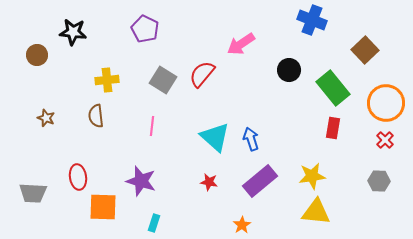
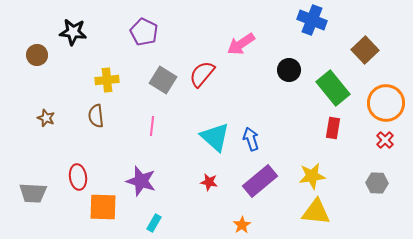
purple pentagon: moved 1 px left, 3 px down
gray hexagon: moved 2 px left, 2 px down
cyan rectangle: rotated 12 degrees clockwise
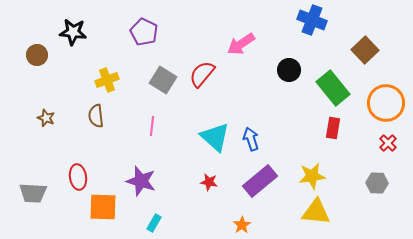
yellow cross: rotated 15 degrees counterclockwise
red cross: moved 3 px right, 3 px down
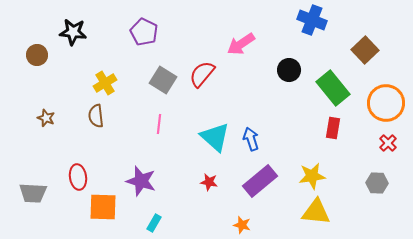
yellow cross: moved 2 px left, 3 px down; rotated 10 degrees counterclockwise
pink line: moved 7 px right, 2 px up
orange star: rotated 24 degrees counterclockwise
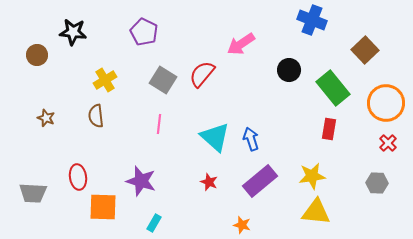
yellow cross: moved 3 px up
red rectangle: moved 4 px left, 1 px down
red star: rotated 12 degrees clockwise
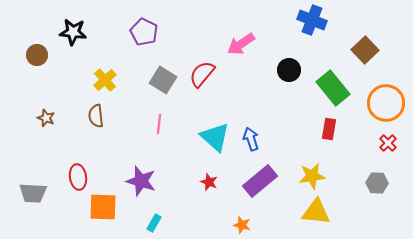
yellow cross: rotated 10 degrees counterclockwise
